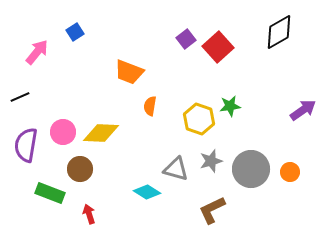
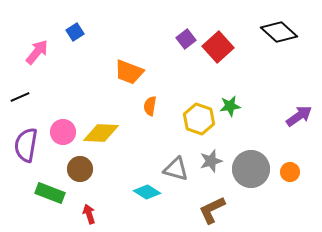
black diamond: rotated 72 degrees clockwise
purple arrow: moved 4 px left, 6 px down
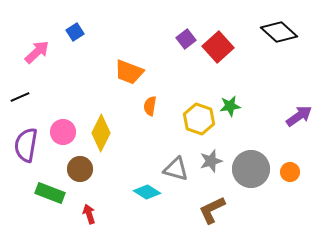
pink arrow: rotated 8 degrees clockwise
yellow diamond: rotated 66 degrees counterclockwise
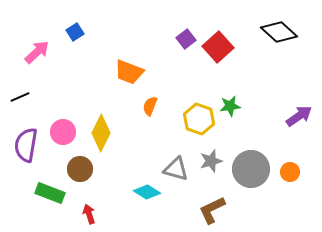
orange semicircle: rotated 12 degrees clockwise
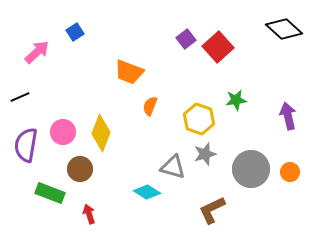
black diamond: moved 5 px right, 3 px up
green star: moved 6 px right, 6 px up
purple arrow: moved 11 px left; rotated 68 degrees counterclockwise
yellow diamond: rotated 6 degrees counterclockwise
gray star: moved 6 px left, 7 px up
gray triangle: moved 3 px left, 2 px up
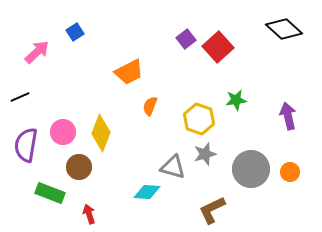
orange trapezoid: rotated 48 degrees counterclockwise
brown circle: moved 1 px left, 2 px up
cyan diamond: rotated 28 degrees counterclockwise
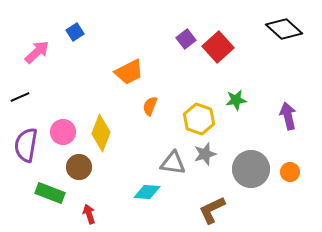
gray triangle: moved 4 px up; rotated 8 degrees counterclockwise
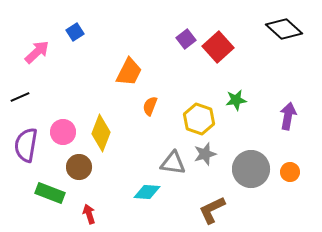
orange trapezoid: rotated 36 degrees counterclockwise
purple arrow: rotated 24 degrees clockwise
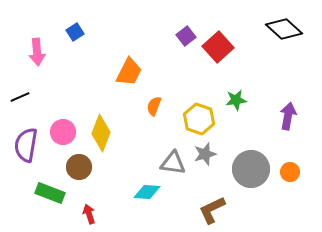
purple square: moved 3 px up
pink arrow: rotated 128 degrees clockwise
orange semicircle: moved 4 px right
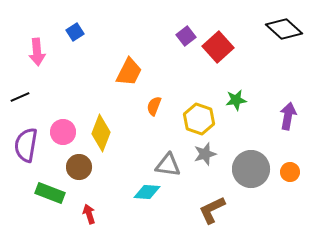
gray triangle: moved 5 px left, 2 px down
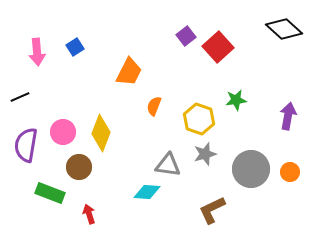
blue square: moved 15 px down
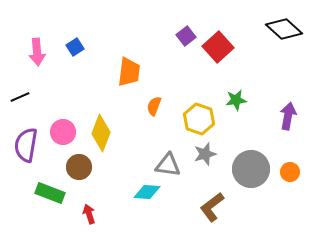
orange trapezoid: rotated 20 degrees counterclockwise
brown L-shape: moved 3 px up; rotated 12 degrees counterclockwise
